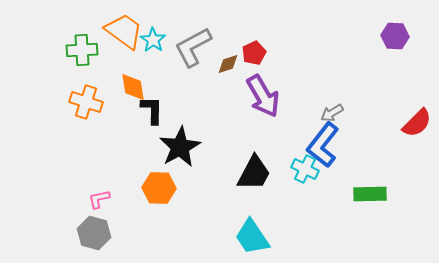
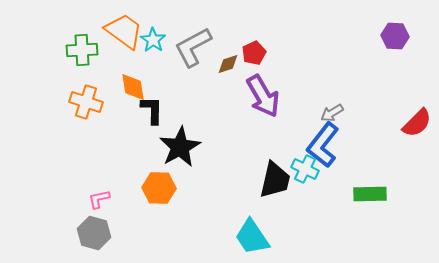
black trapezoid: moved 21 px right, 7 px down; rotated 15 degrees counterclockwise
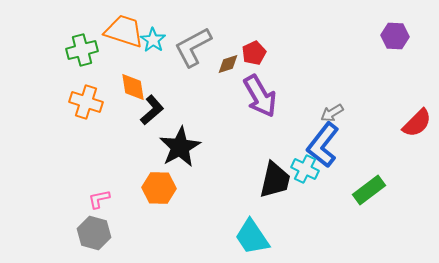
orange trapezoid: rotated 18 degrees counterclockwise
green cross: rotated 12 degrees counterclockwise
purple arrow: moved 3 px left
black L-shape: rotated 48 degrees clockwise
green rectangle: moved 1 px left, 4 px up; rotated 36 degrees counterclockwise
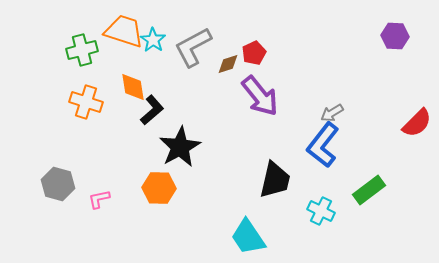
purple arrow: rotated 9 degrees counterclockwise
cyan cross: moved 16 px right, 42 px down
gray hexagon: moved 36 px left, 49 px up
cyan trapezoid: moved 4 px left
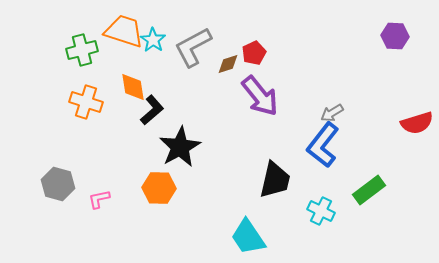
red semicircle: rotated 28 degrees clockwise
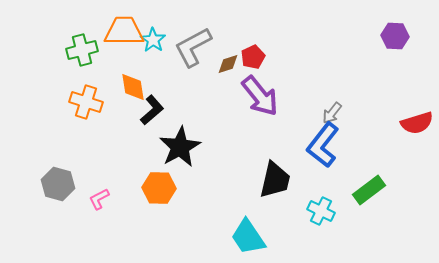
orange trapezoid: rotated 18 degrees counterclockwise
red pentagon: moved 1 px left, 4 px down
gray arrow: rotated 20 degrees counterclockwise
pink L-shape: rotated 15 degrees counterclockwise
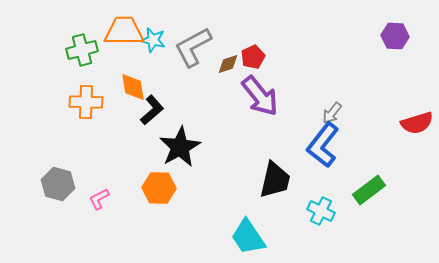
cyan star: rotated 20 degrees counterclockwise
orange cross: rotated 16 degrees counterclockwise
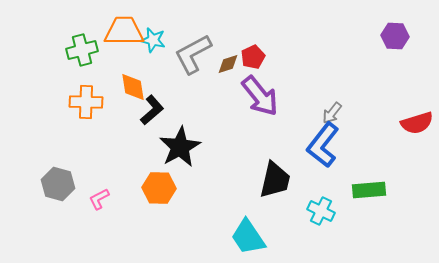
gray L-shape: moved 7 px down
green rectangle: rotated 32 degrees clockwise
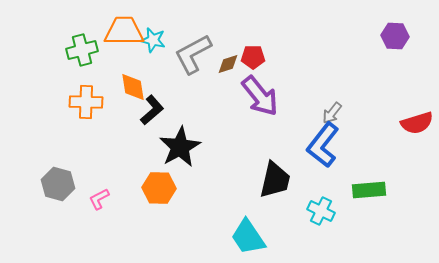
red pentagon: rotated 25 degrees clockwise
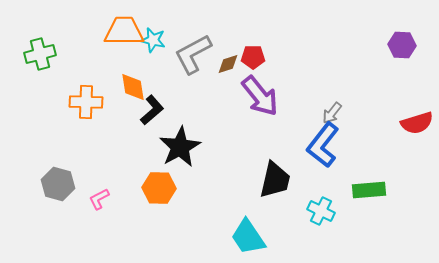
purple hexagon: moved 7 px right, 9 px down
green cross: moved 42 px left, 4 px down
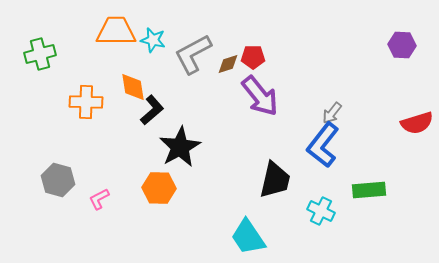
orange trapezoid: moved 8 px left
gray hexagon: moved 4 px up
